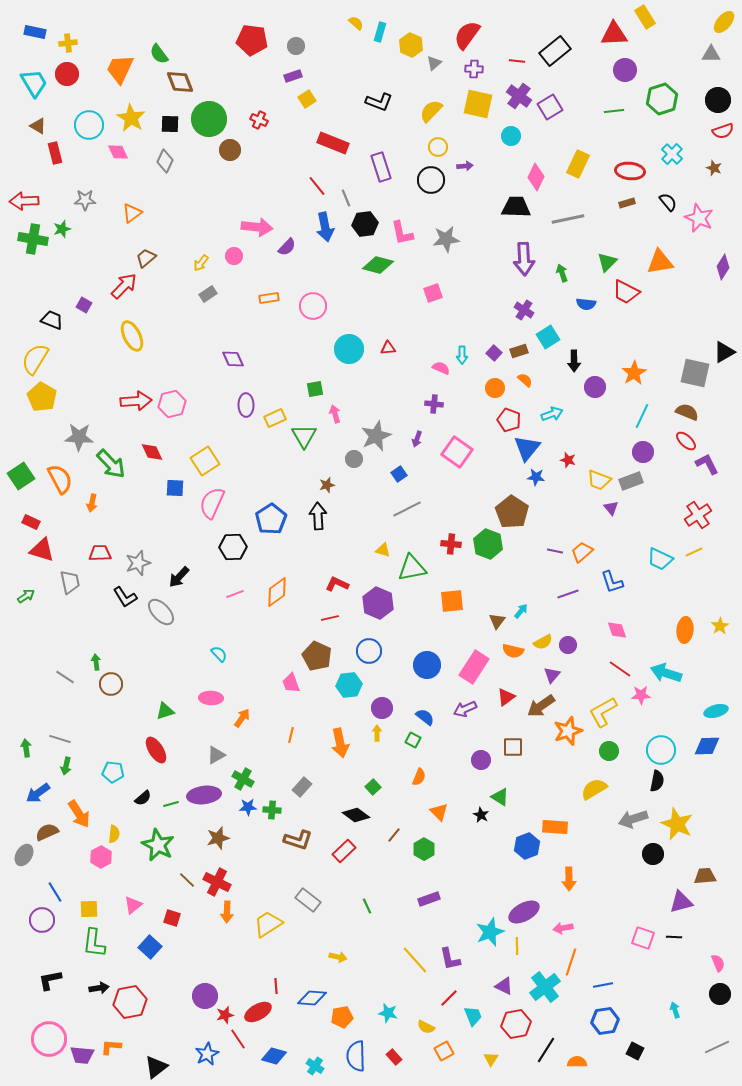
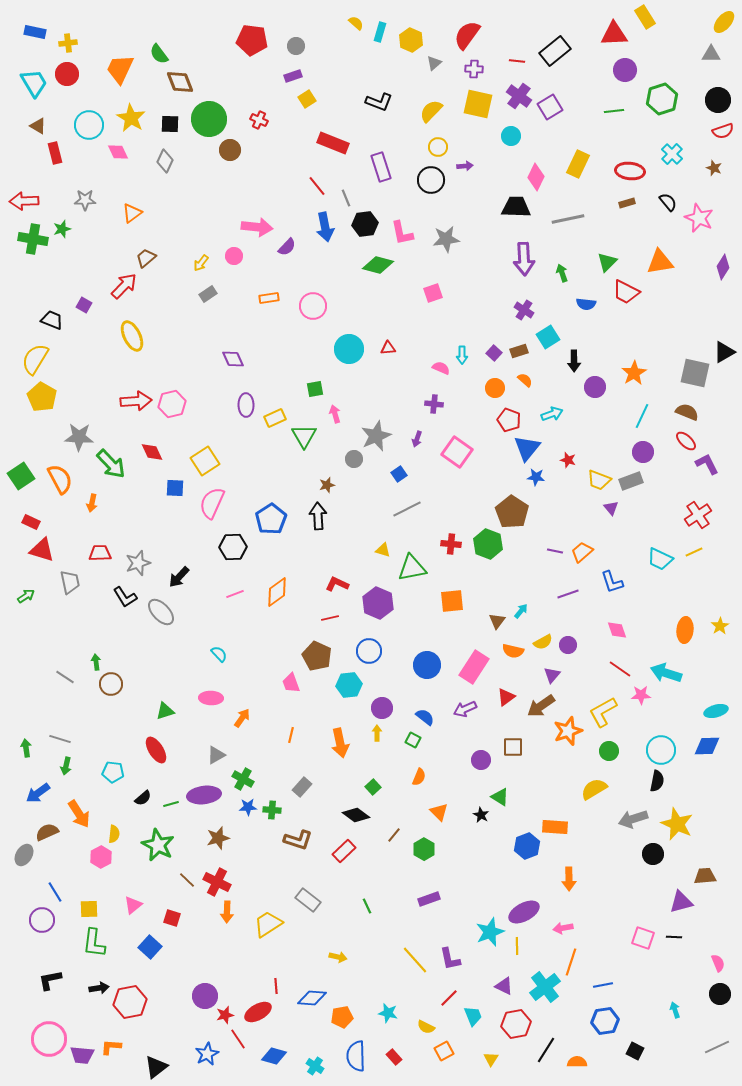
yellow hexagon at (411, 45): moved 5 px up
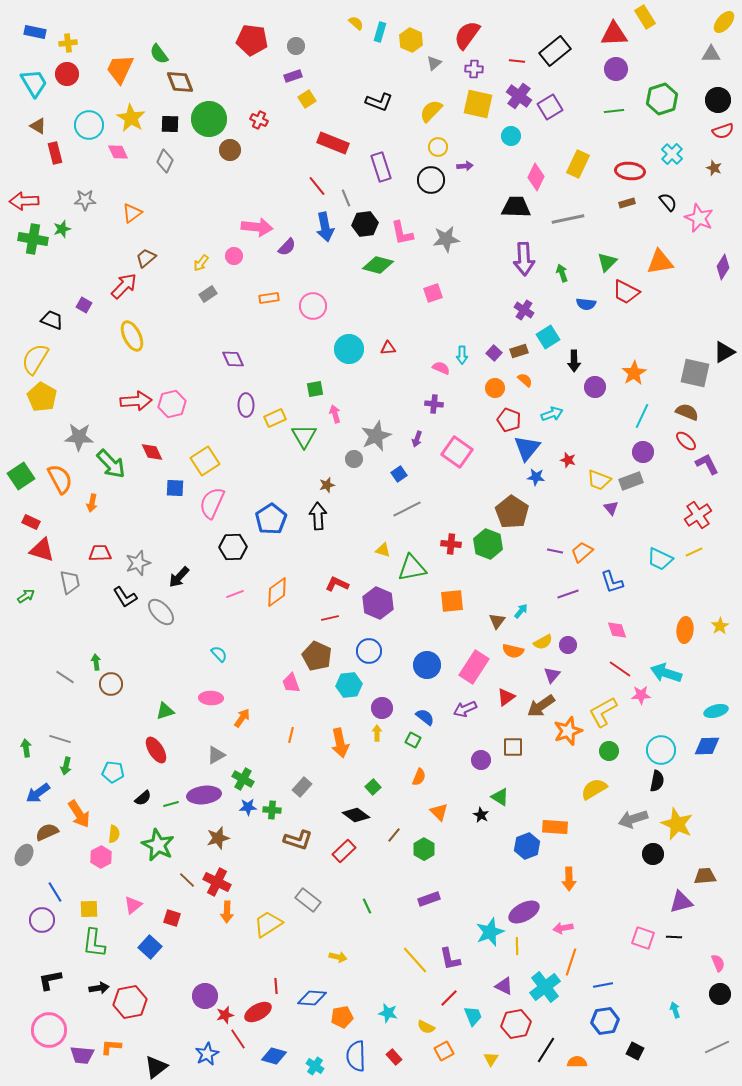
purple circle at (625, 70): moved 9 px left, 1 px up
pink circle at (49, 1039): moved 9 px up
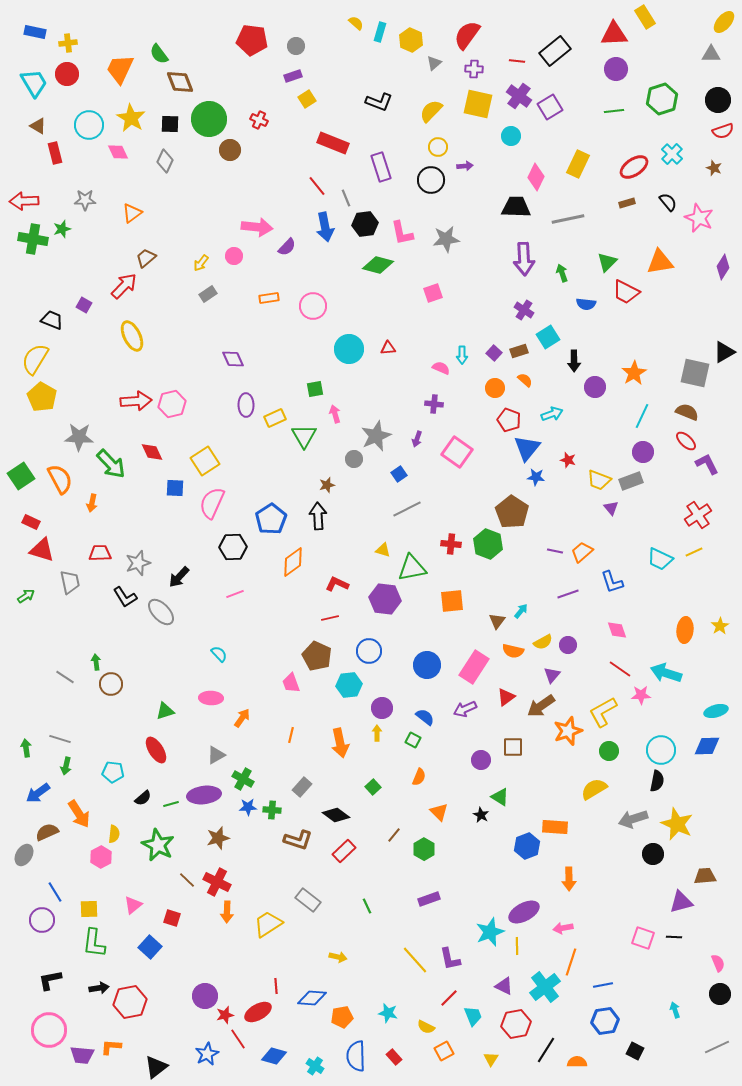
red ellipse at (630, 171): moved 4 px right, 4 px up; rotated 40 degrees counterclockwise
orange diamond at (277, 592): moved 16 px right, 30 px up
purple hexagon at (378, 603): moved 7 px right, 4 px up; rotated 16 degrees counterclockwise
black diamond at (356, 815): moved 20 px left
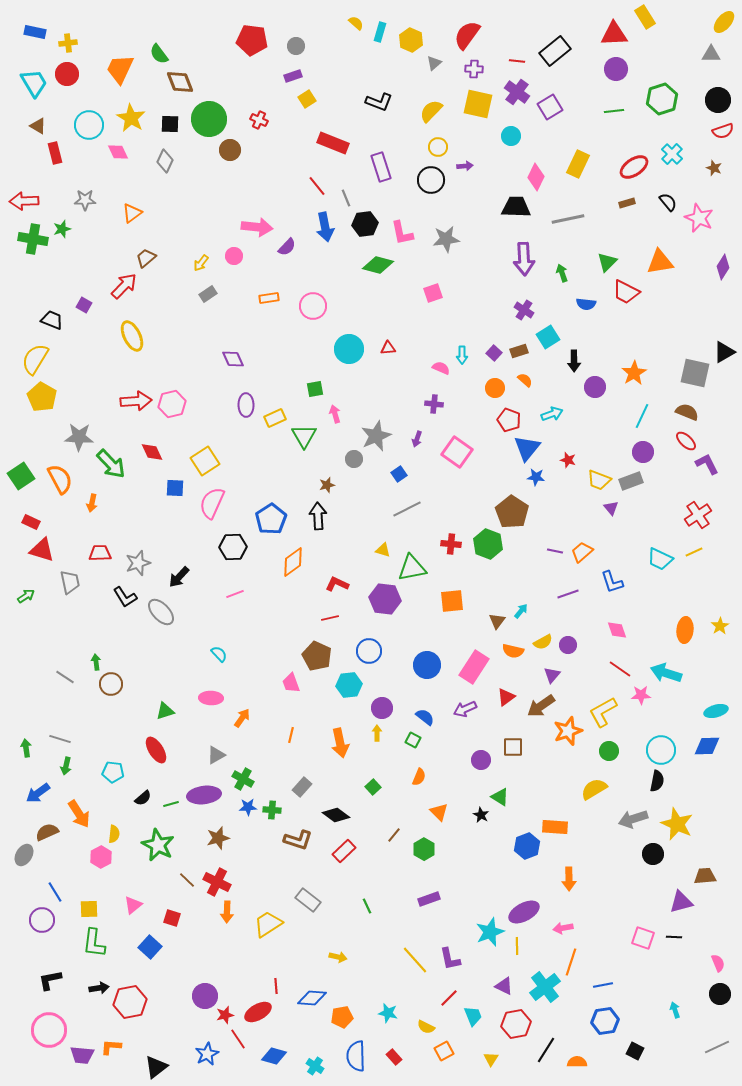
purple cross at (519, 96): moved 2 px left, 4 px up
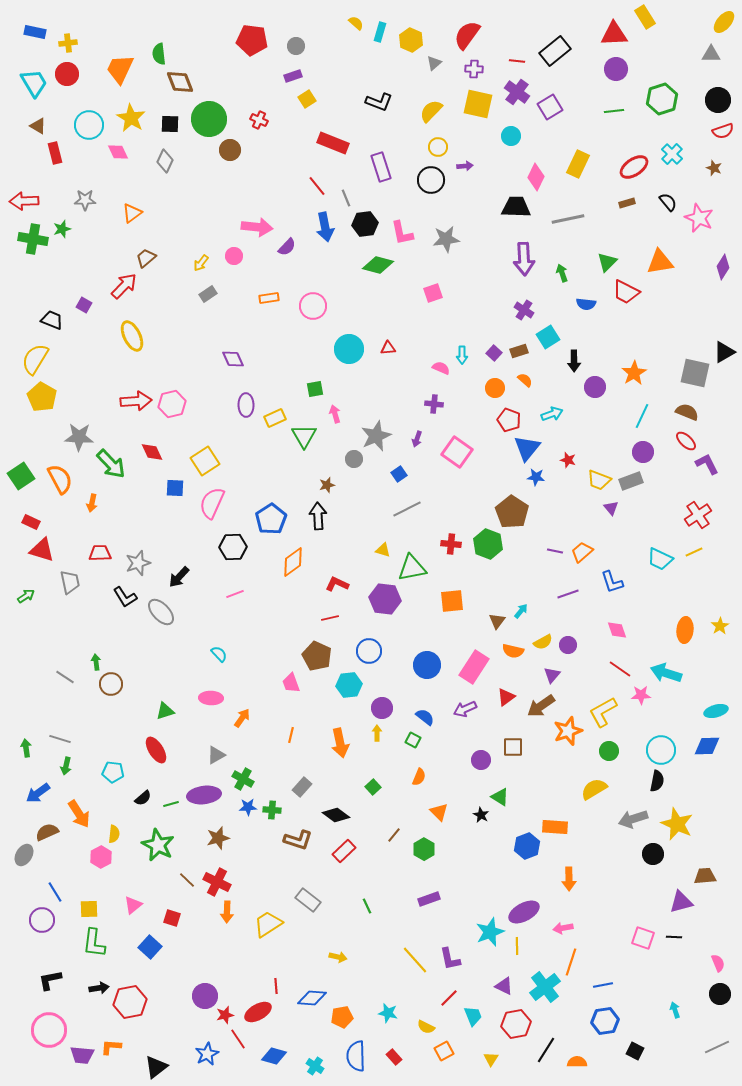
green semicircle at (159, 54): rotated 30 degrees clockwise
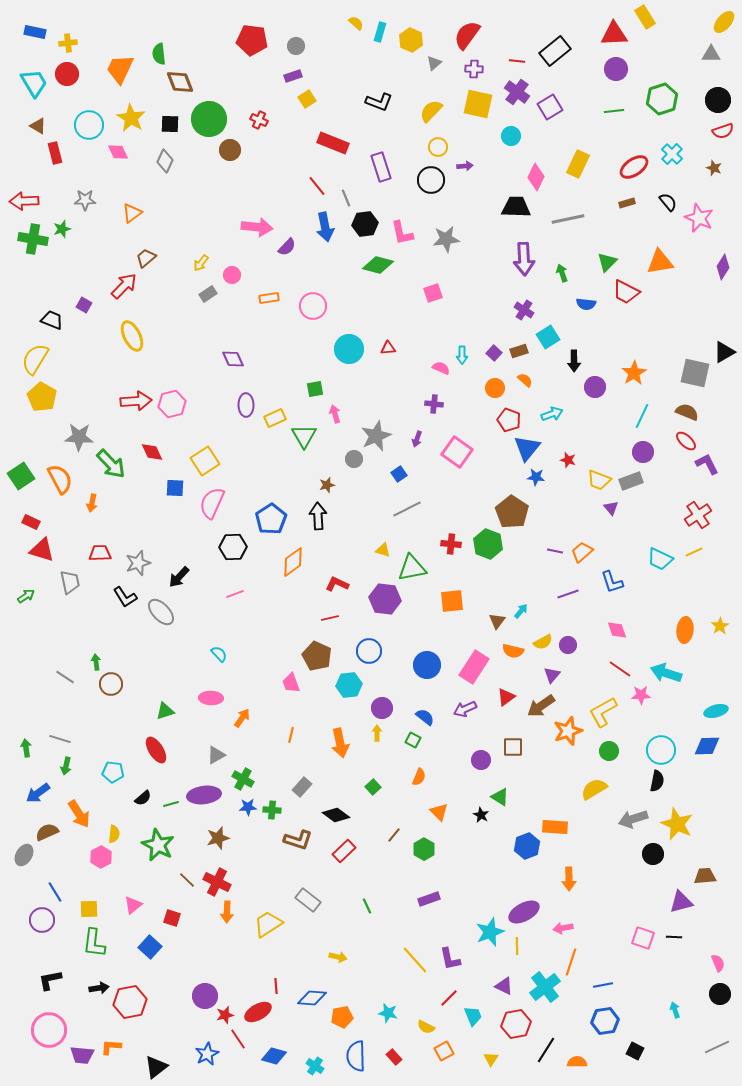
pink circle at (234, 256): moved 2 px left, 19 px down
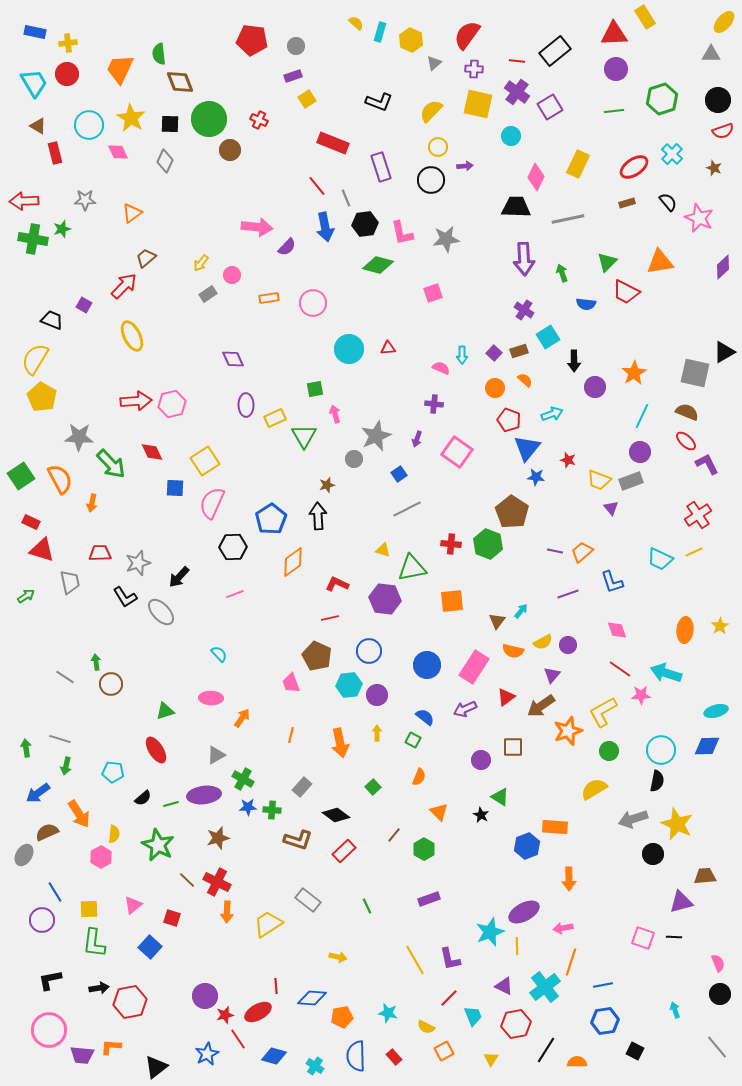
purple diamond at (723, 267): rotated 15 degrees clockwise
pink circle at (313, 306): moved 3 px up
purple circle at (643, 452): moved 3 px left
purple circle at (382, 708): moved 5 px left, 13 px up
yellow line at (415, 960): rotated 12 degrees clockwise
gray line at (717, 1047): rotated 75 degrees clockwise
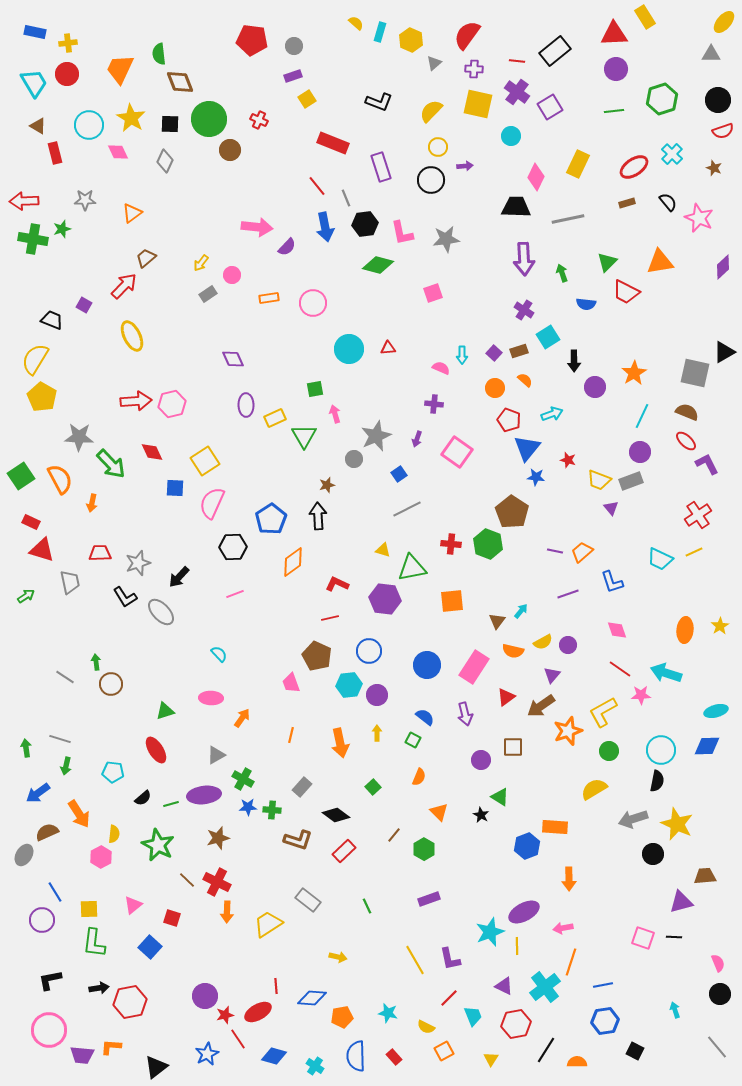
gray circle at (296, 46): moved 2 px left
purple arrow at (465, 709): moved 5 px down; rotated 80 degrees counterclockwise
